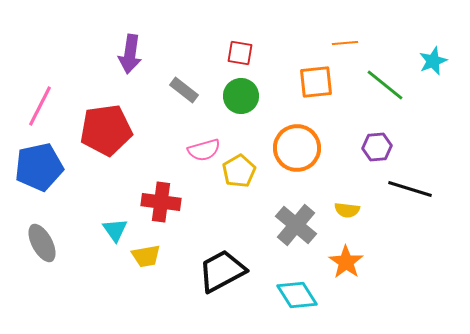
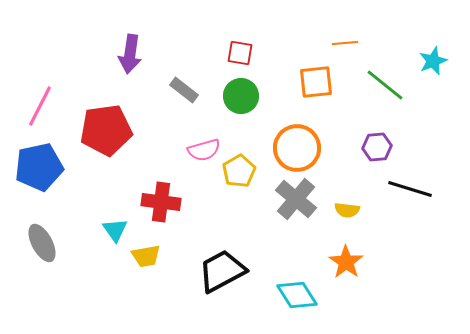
gray cross: moved 26 px up
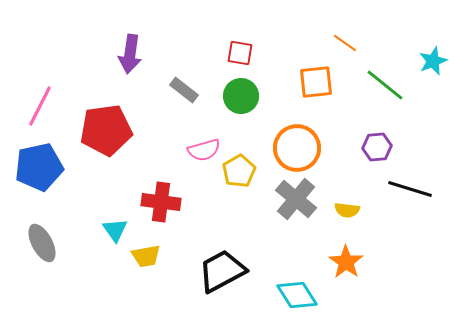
orange line: rotated 40 degrees clockwise
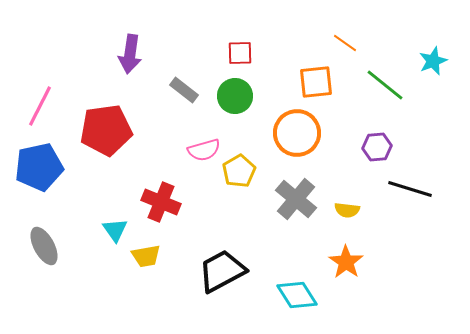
red square: rotated 12 degrees counterclockwise
green circle: moved 6 px left
orange circle: moved 15 px up
red cross: rotated 15 degrees clockwise
gray ellipse: moved 2 px right, 3 px down
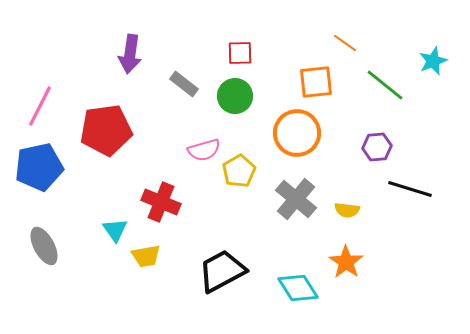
gray rectangle: moved 6 px up
cyan diamond: moved 1 px right, 7 px up
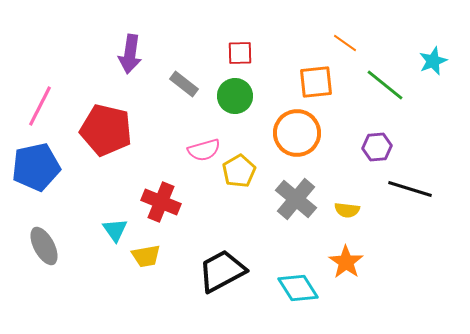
red pentagon: rotated 21 degrees clockwise
blue pentagon: moved 3 px left
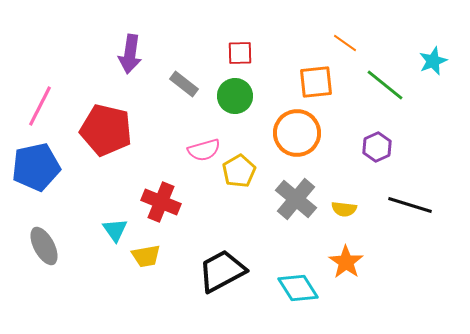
purple hexagon: rotated 20 degrees counterclockwise
black line: moved 16 px down
yellow semicircle: moved 3 px left, 1 px up
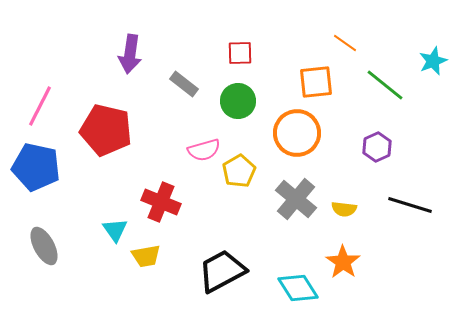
green circle: moved 3 px right, 5 px down
blue pentagon: rotated 24 degrees clockwise
orange star: moved 3 px left
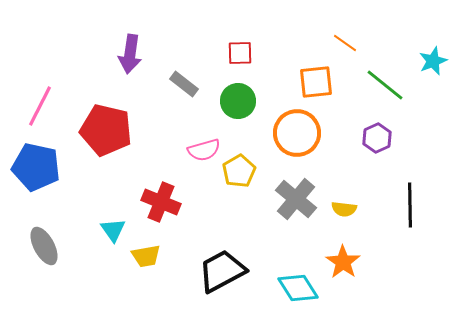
purple hexagon: moved 9 px up
black line: rotated 72 degrees clockwise
cyan triangle: moved 2 px left
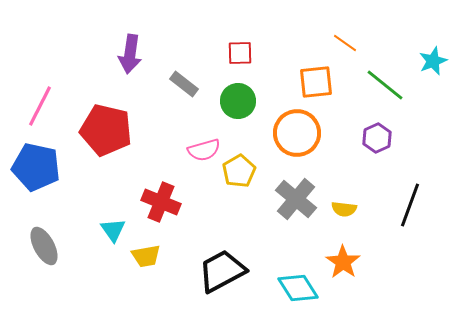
black line: rotated 21 degrees clockwise
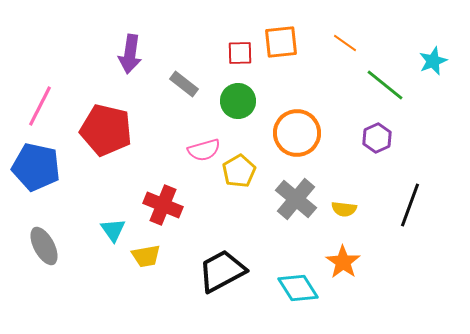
orange square: moved 35 px left, 40 px up
red cross: moved 2 px right, 3 px down
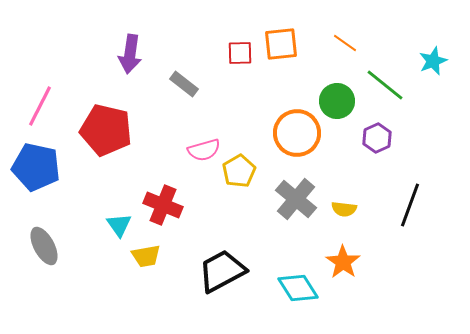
orange square: moved 2 px down
green circle: moved 99 px right
cyan triangle: moved 6 px right, 5 px up
